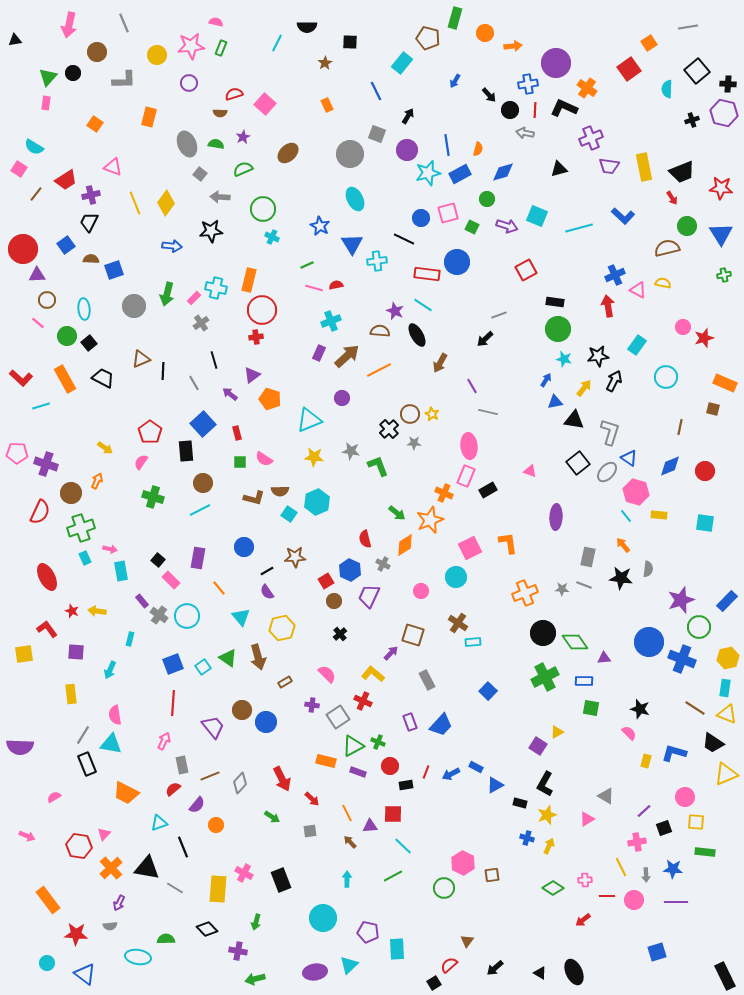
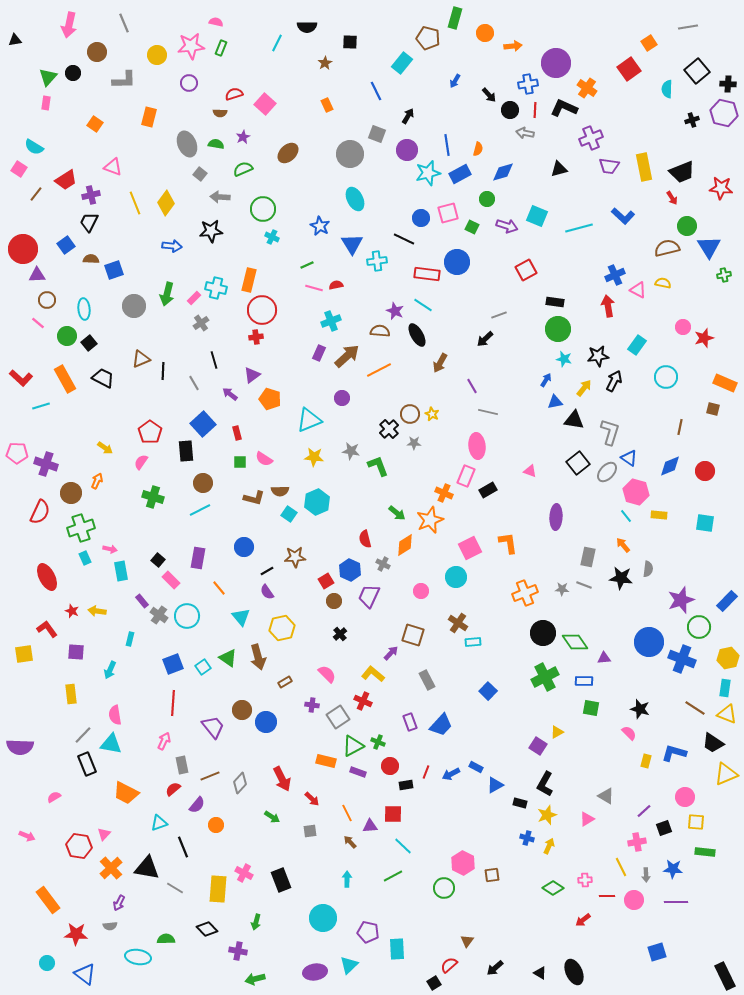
blue triangle at (721, 234): moved 12 px left, 13 px down
pink ellipse at (469, 446): moved 8 px right
gray line at (83, 735): rotated 12 degrees clockwise
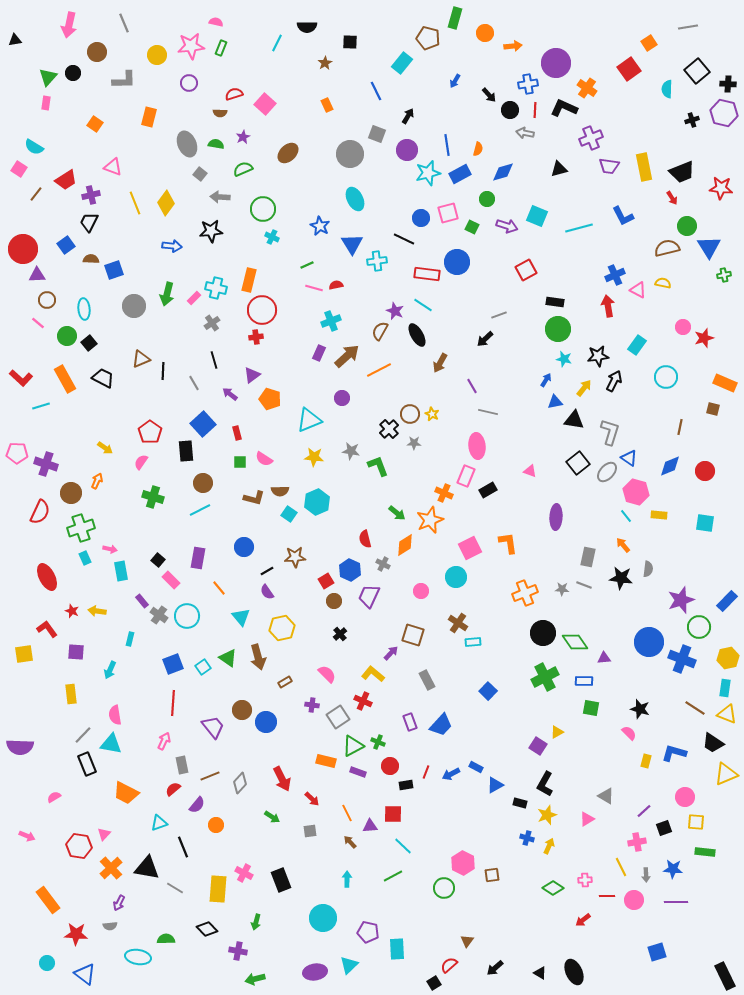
blue L-shape at (623, 216): rotated 20 degrees clockwise
gray cross at (201, 323): moved 11 px right
brown semicircle at (380, 331): rotated 66 degrees counterclockwise
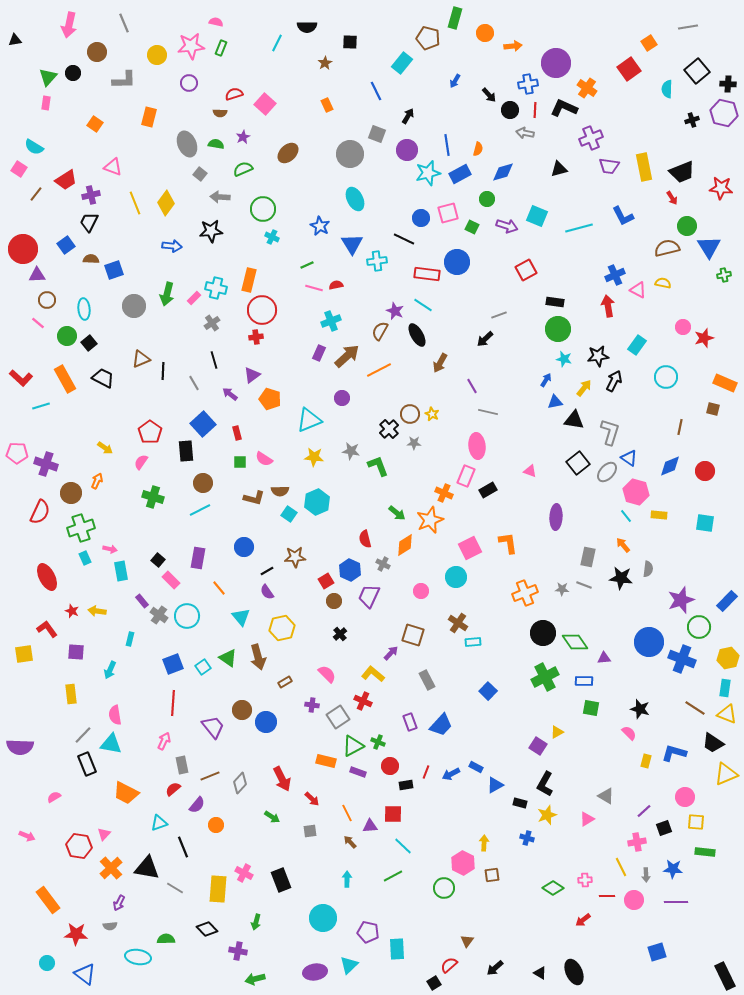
yellow arrow at (549, 846): moved 65 px left, 3 px up; rotated 21 degrees counterclockwise
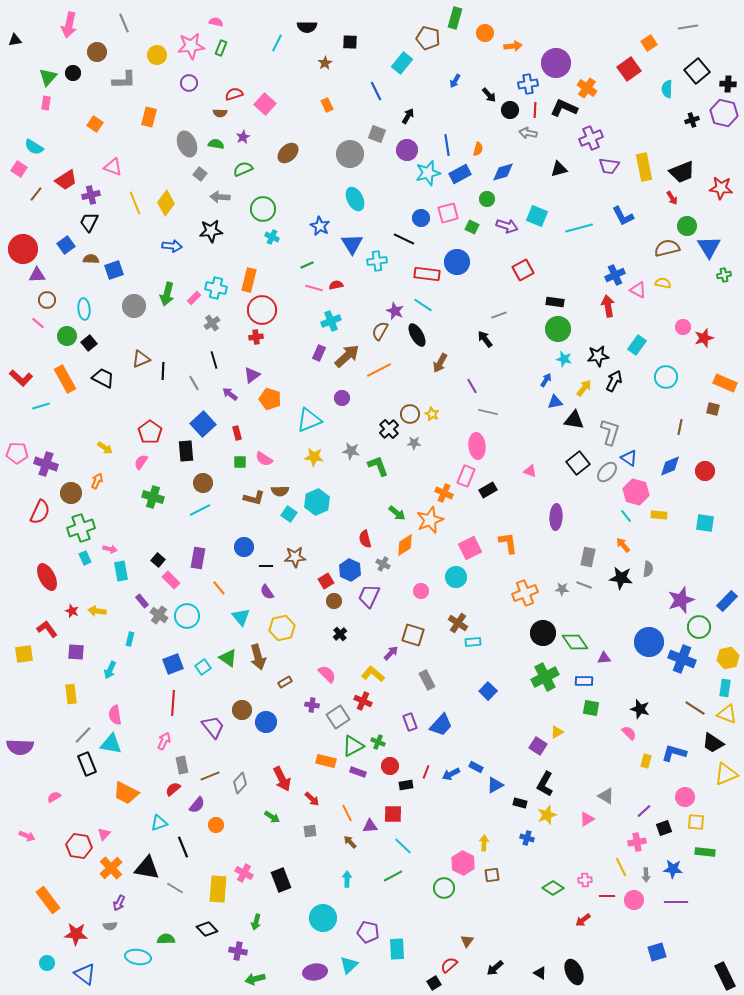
gray arrow at (525, 133): moved 3 px right
red square at (526, 270): moved 3 px left
black arrow at (485, 339): rotated 96 degrees clockwise
black line at (267, 571): moved 1 px left, 5 px up; rotated 32 degrees clockwise
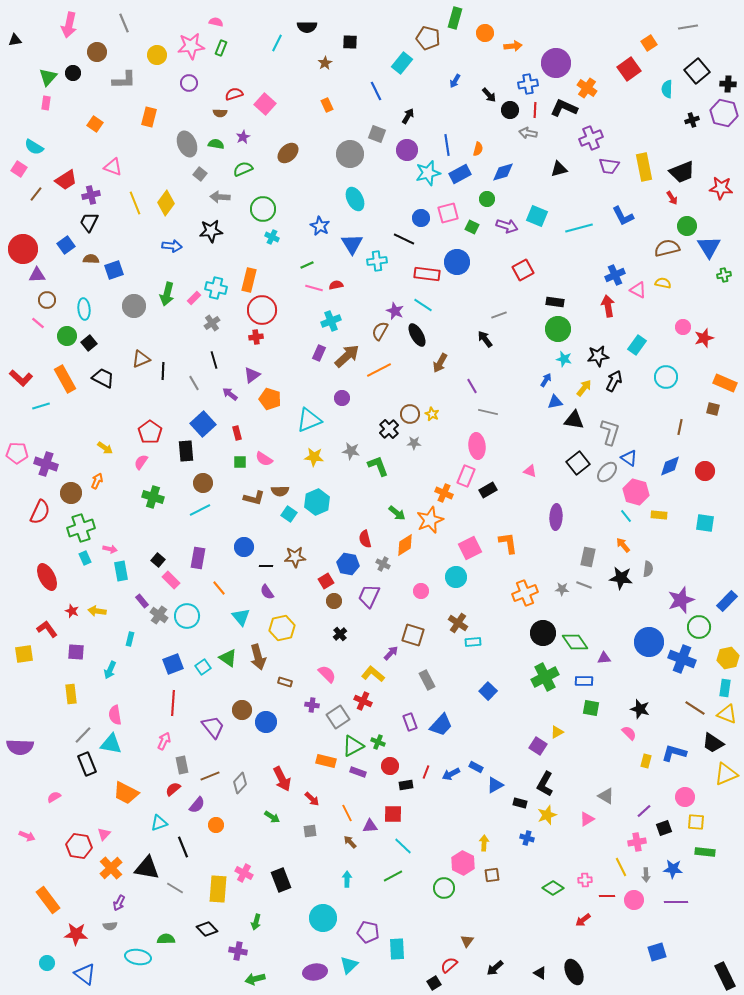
blue hexagon at (350, 570): moved 2 px left, 6 px up; rotated 15 degrees counterclockwise
brown rectangle at (285, 682): rotated 48 degrees clockwise
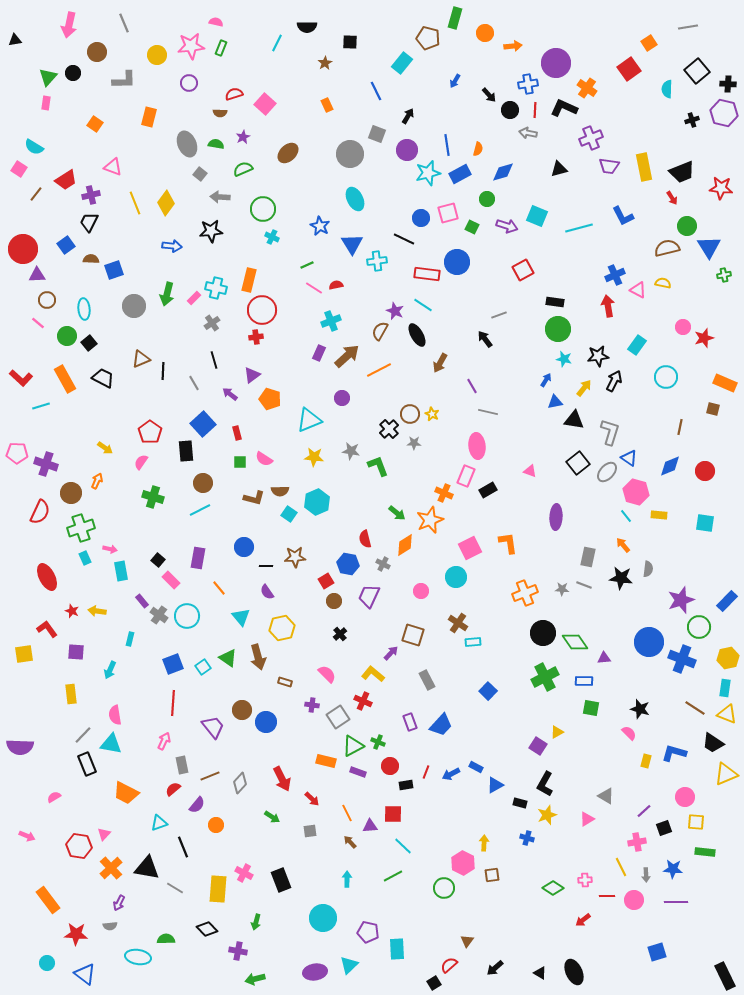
pink line at (314, 288): rotated 18 degrees clockwise
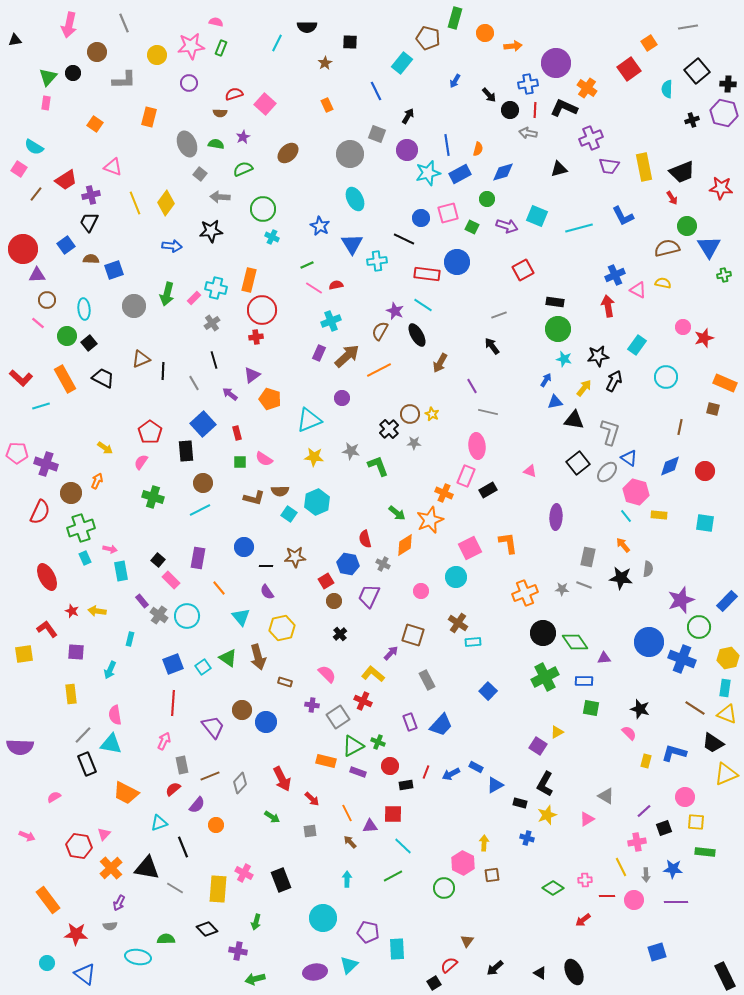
black arrow at (485, 339): moved 7 px right, 7 px down
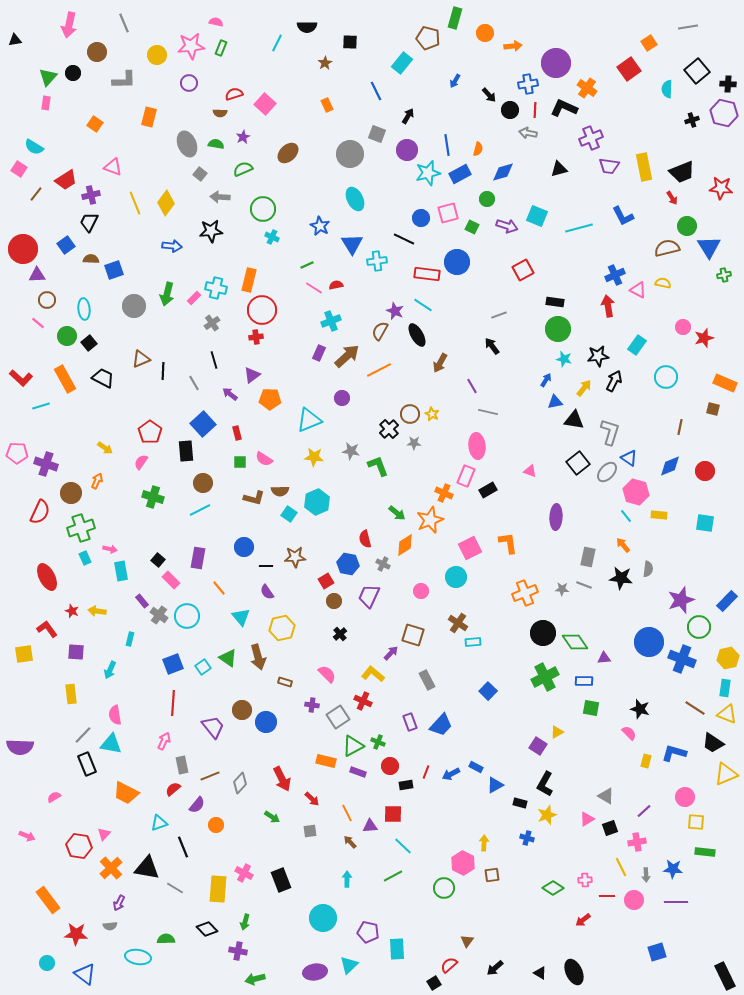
orange pentagon at (270, 399): rotated 15 degrees counterclockwise
black square at (664, 828): moved 54 px left
green arrow at (256, 922): moved 11 px left
